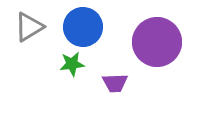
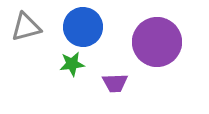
gray triangle: moved 3 px left; rotated 16 degrees clockwise
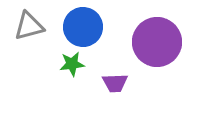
gray triangle: moved 3 px right, 1 px up
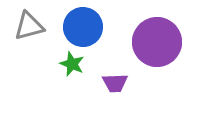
green star: rotated 30 degrees clockwise
